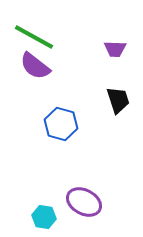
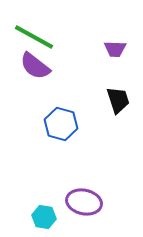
purple ellipse: rotated 16 degrees counterclockwise
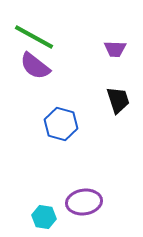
purple ellipse: rotated 20 degrees counterclockwise
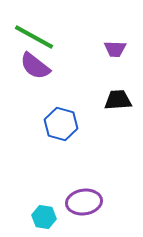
black trapezoid: rotated 76 degrees counterclockwise
